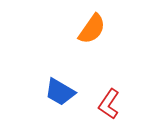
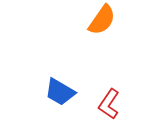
orange semicircle: moved 10 px right, 9 px up
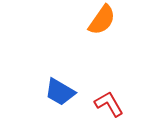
red L-shape: rotated 116 degrees clockwise
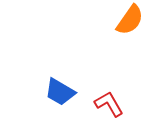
orange semicircle: moved 28 px right
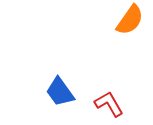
blue trapezoid: rotated 24 degrees clockwise
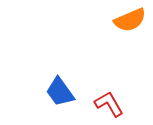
orange semicircle: rotated 32 degrees clockwise
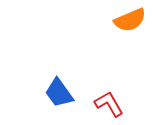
blue trapezoid: moved 1 px left, 1 px down
